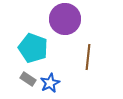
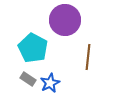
purple circle: moved 1 px down
cyan pentagon: rotated 8 degrees clockwise
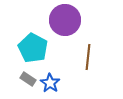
blue star: rotated 12 degrees counterclockwise
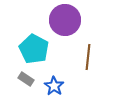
cyan pentagon: moved 1 px right, 1 px down
gray rectangle: moved 2 px left
blue star: moved 4 px right, 3 px down
